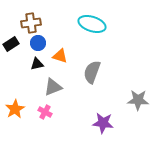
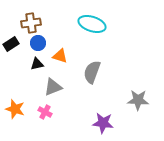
orange star: rotated 24 degrees counterclockwise
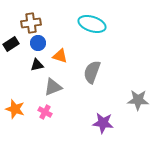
black triangle: moved 1 px down
